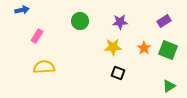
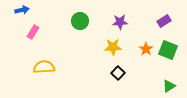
pink rectangle: moved 4 px left, 4 px up
orange star: moved 2 px right, 1 px down
black square: rotated 24 degrees clockwise
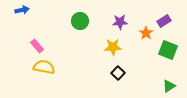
pink rectangle: moved 4 px right, 14 px down; rotated 72 degrees counterclockwise
orange star: moved 16 px up
yellow semicircle: rotated 15 degrees clockwise
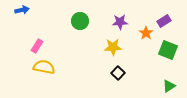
pink rectangle: rotated 72 degrees clockwise
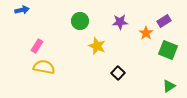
yellow star: moved 16 px left, 1 px up; rotated 24 degrees clockwise
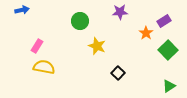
purple star: moved 10 px up
green square: rotated 24 degrees clockwise
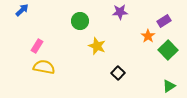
blue arrow: rotated 32 degrees counterclockwise
orange star: moved 2 px right, 3 px down
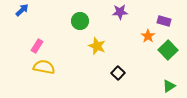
purple rectangle: rotated 48 degrees clockwise
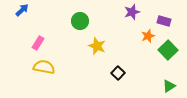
purple star: moved 12 px right; rotated 14 degrees counterclockwise
orange star: rotated 16 degrees clockwise
pink rectangle: moved 1 px right, 3 px up
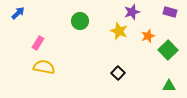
blue arrow: moved 4 px left, 3 px down
purple rectangle: moved 6 px right, 9 px up
yellow star: moved 22 px right, 15 px up
green triangle: rotated 32 degrees clockwise
